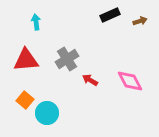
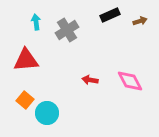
gray cross: moved 29 px up
red arrow: rotated 21 degrees counterclockwise
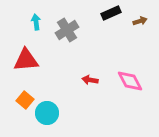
black rectangle: moved 1 px right, 2 px up
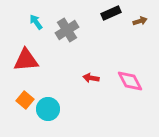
cyan arrow: rotated 28 degrees counterclockwise
red arrow: moved 1 px right, 2 px up
cyan circle: moved 1 px right, 4 px up
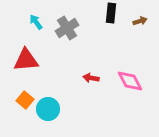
black rectangle: rotated 60 degrees counterclockwise
gray cross: moved 2 px up
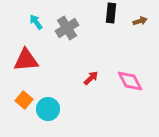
red arrow: rotated 126 degrees clockwise
orange square: moved 1 px left
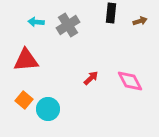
cyan arrow: rotated 49 degrees counterclockwise
gray cross: moved 1 px right, 3 px up
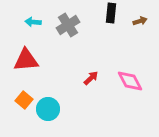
cyan arrow: moved 3 px left
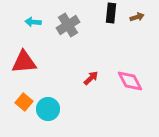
brown arrow: moved 3 px left, 4 px up
red triangle: moved 2 px left, 2 px down
orange square: moved 2 px down
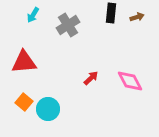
cyan arrow: moved 7 px up; rotated 63 degrees counterclockwise
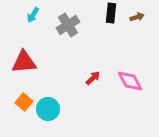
red arrow: moved 2 px right
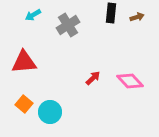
cyan arrow: rotated 28 degrees clockwise
pink diamond: rotated 16 degrees counterclockwise
orange square: moved 2 px down
cyan circle: moved 2 px right, 3 px down
